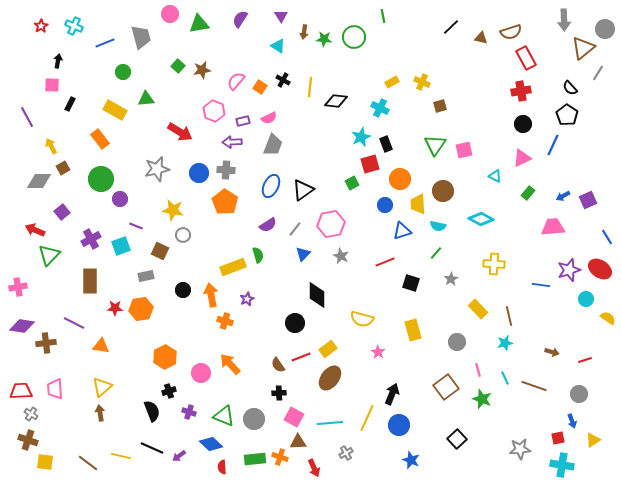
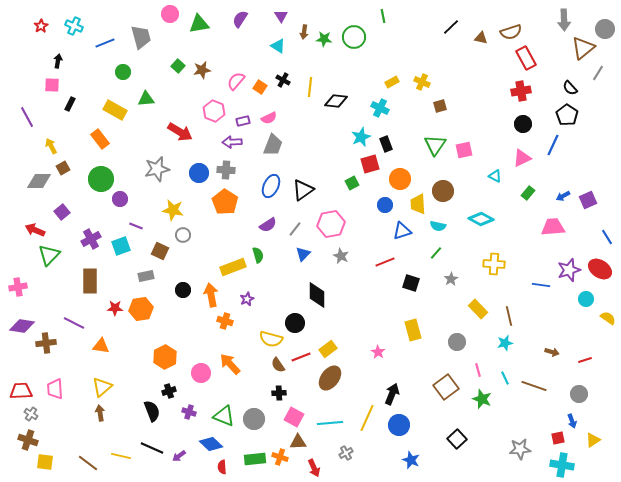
yellow semicircle at (362, 319): moved 91 px left, 20 px down
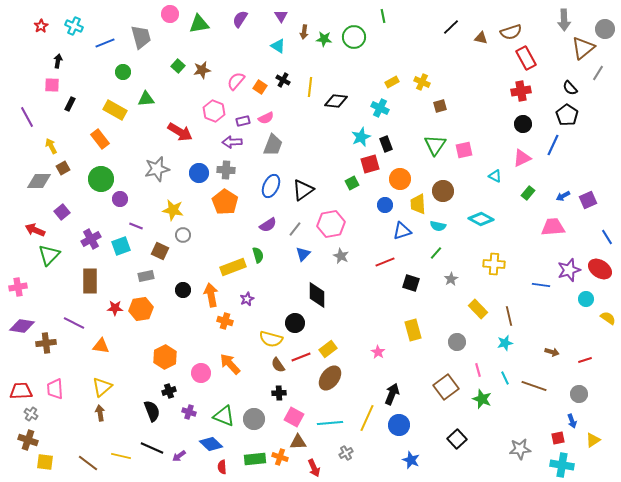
pink semicircle at (269, 118): moved 3 px left
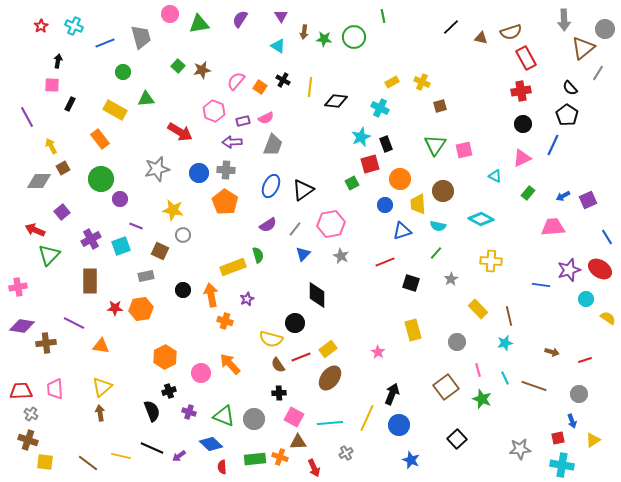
yellow cross at (494, 264): moved 3 px left, 3 px up
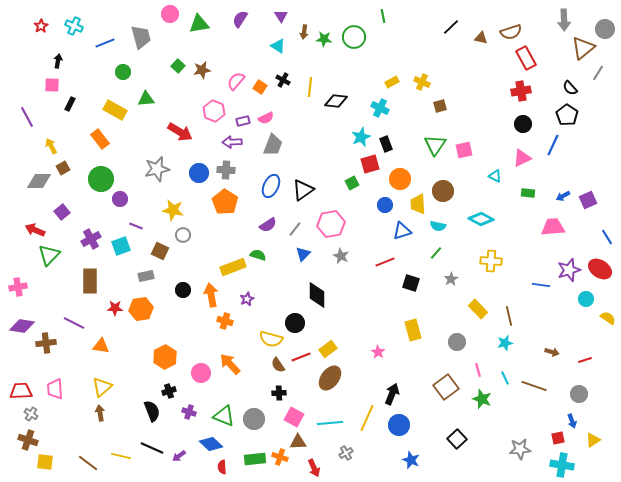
green rectangle at (528, 193): rotated 56 degrees clockwise
green semicircle at (258, 255): rotated 56 degrees counterclockwise
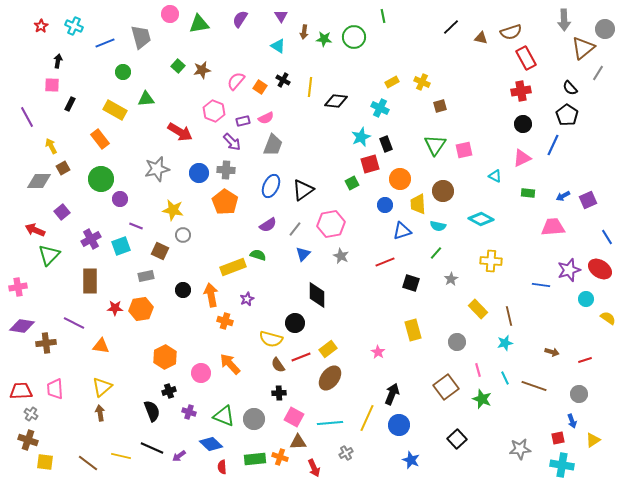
purple arrow at (232, 142): rotated 132 degrees counterclockwise
